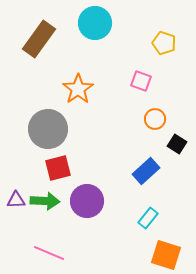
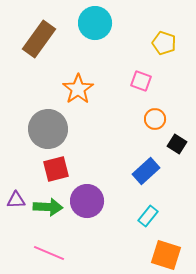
red square: moved 2 px left, 1 px down
green arrow: moved 3 px right, 6 px down
cyan rectangle: moved 2 px up
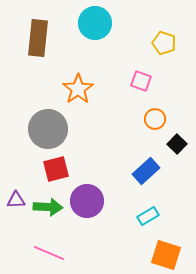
brown rectangle: moved 1 px left, 1 px up; rotated 30 degrees counterclockwise
black square: rotated 12 degrees clockwise
cyan rectangle: rotated 20 degrees clockwise
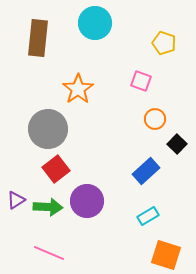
red square: rotated 24 degrees counterclockwise
purple triangle: rotated 30 degrees counterclockwise
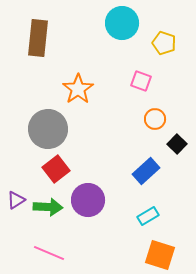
cyan circle: moved 27 px right
purple circle: moved 1 px right, 1 px up
orange square: moved 6 px left
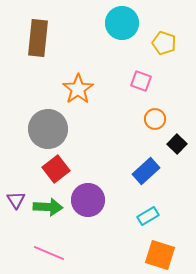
purple triangle: rotated 30 degrees counterclockwise
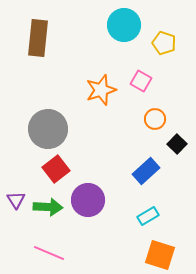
cyan circle: moved 2 px right, 2 px down
pink square: rotated 10 degrees clockwise
orange star: moved 23 px right, 1 px down; rotated 16 degrees clockwise
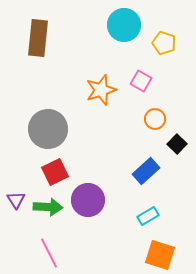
red square: moved 1 px left, 3 px down; rotated 12 degrees clockwise
pink line: rotated 40 degrees clockwise
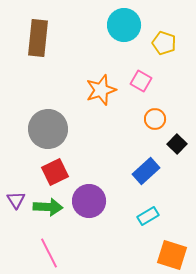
purple circle: moved 1 px right, 1 px down
orange square: moved 12 px right
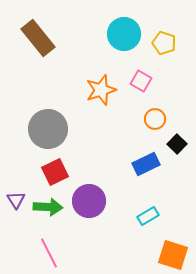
cyan circle: moved 9 px down
brown rectangle: rotated 45 degrees counterclockwise
blue rectangle: moved 7 px up; rotated 16 degrees clockwise
orange square: moved 1 px right
